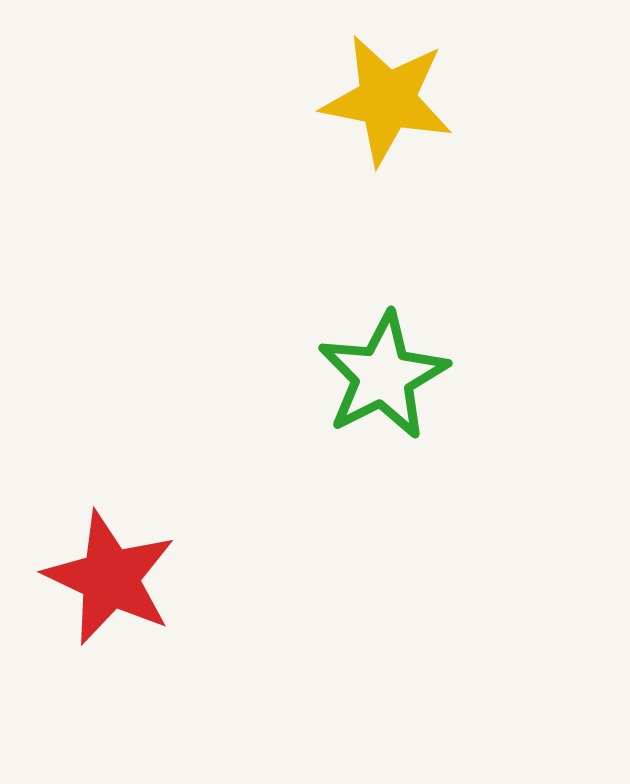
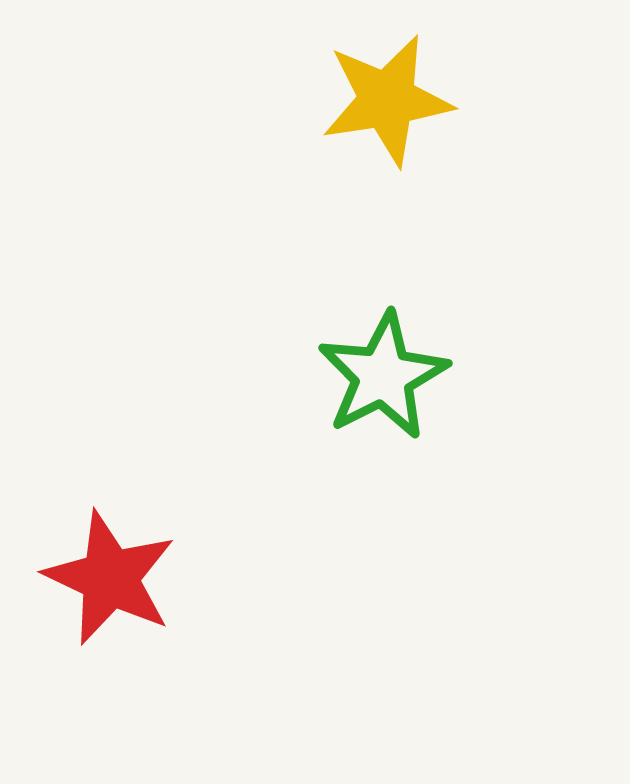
yellow star: rotated 20 degrees counterclockwise
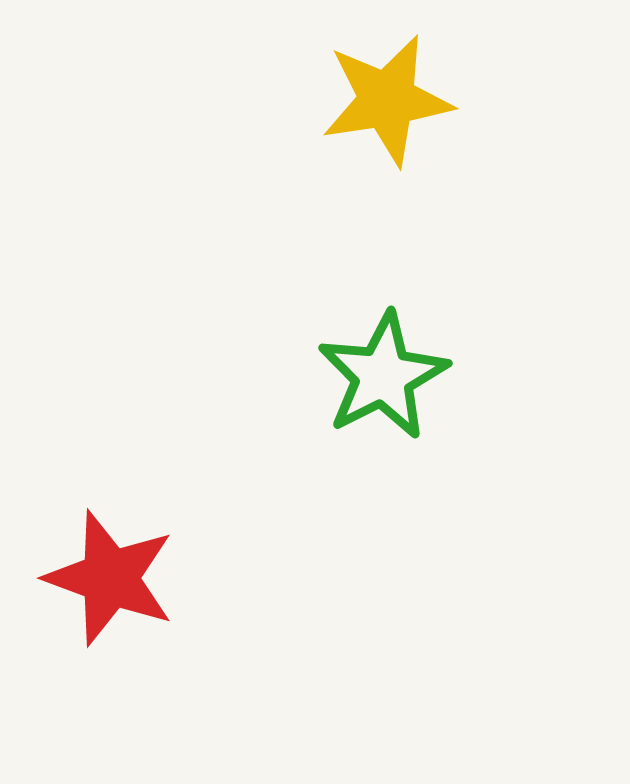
red star: rotated 5 degrees counterclockwise
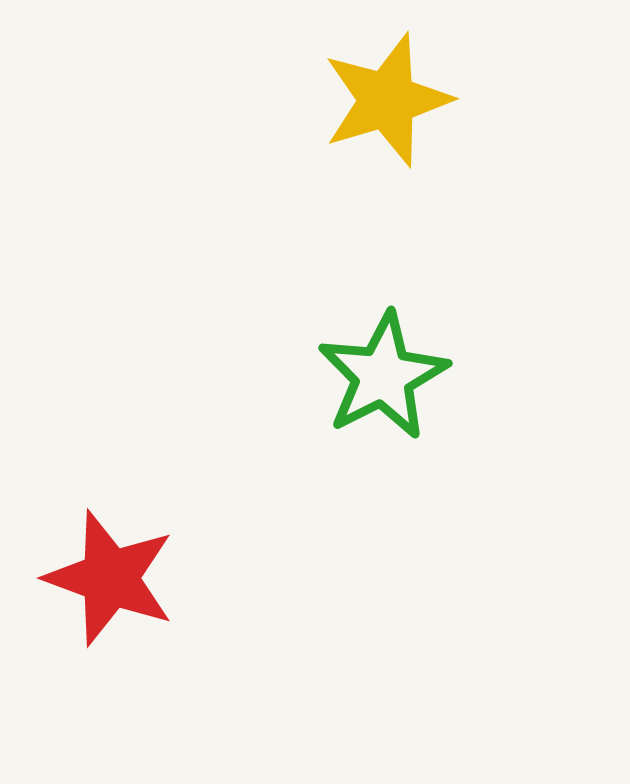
yellow star: rotated 8 degrees counterclockwise
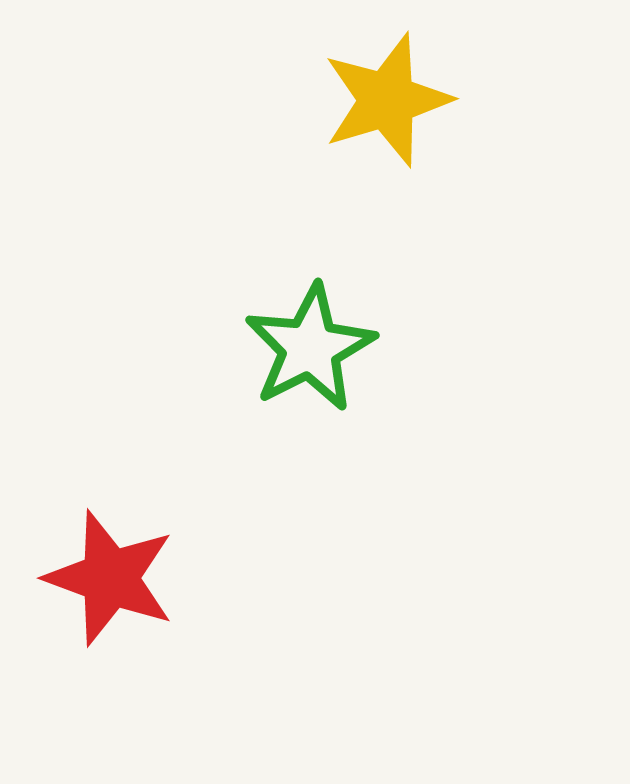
green star: moved 73 px left, 28 px up
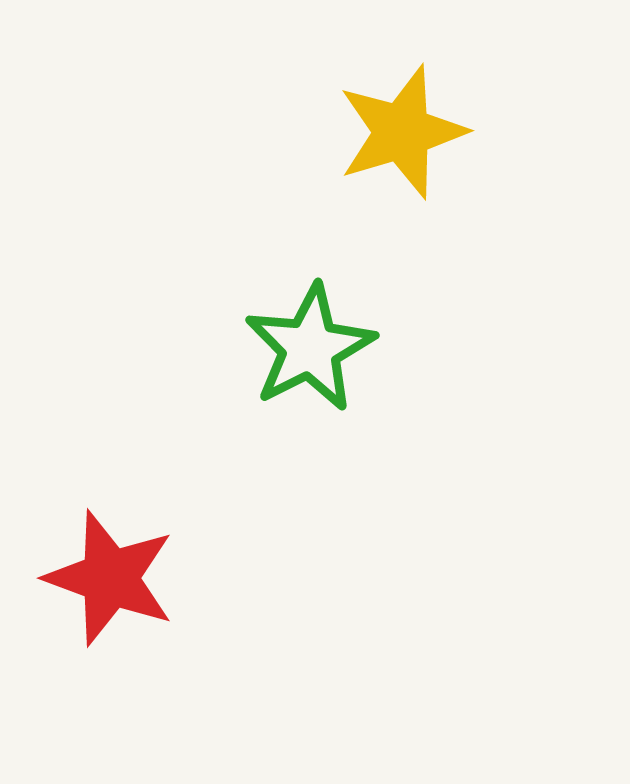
yellow star: moved 15 px right, 32 px down
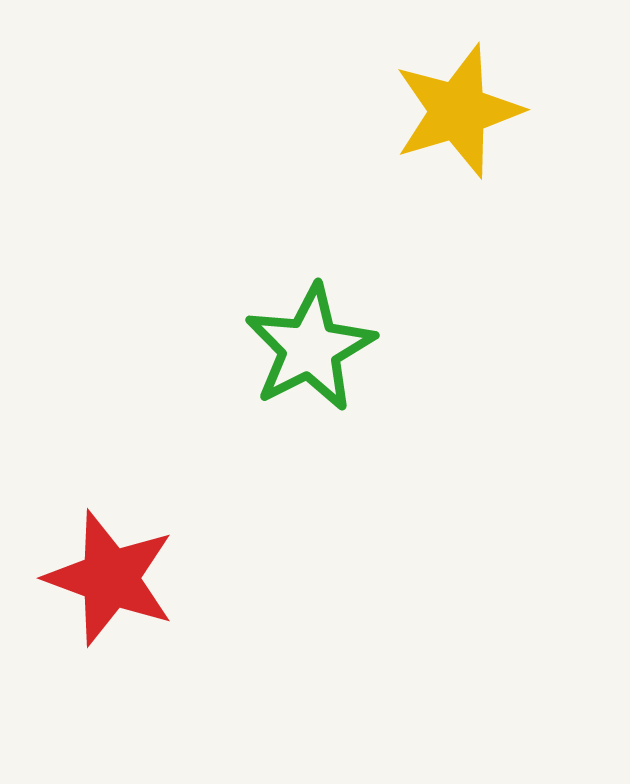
yellow star: moved 56 px right, 21 px up
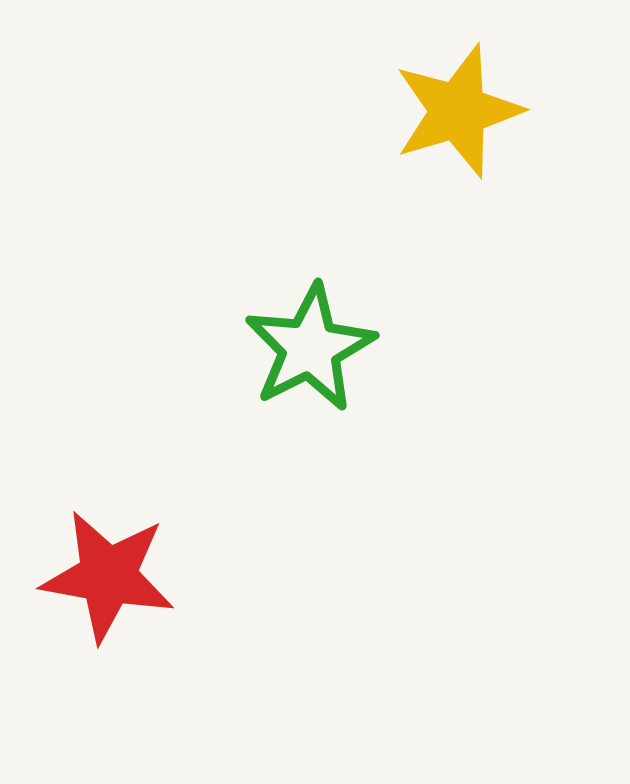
red star: moved 2 px left, 2 px up; rotated 10 degrees counterclockwise
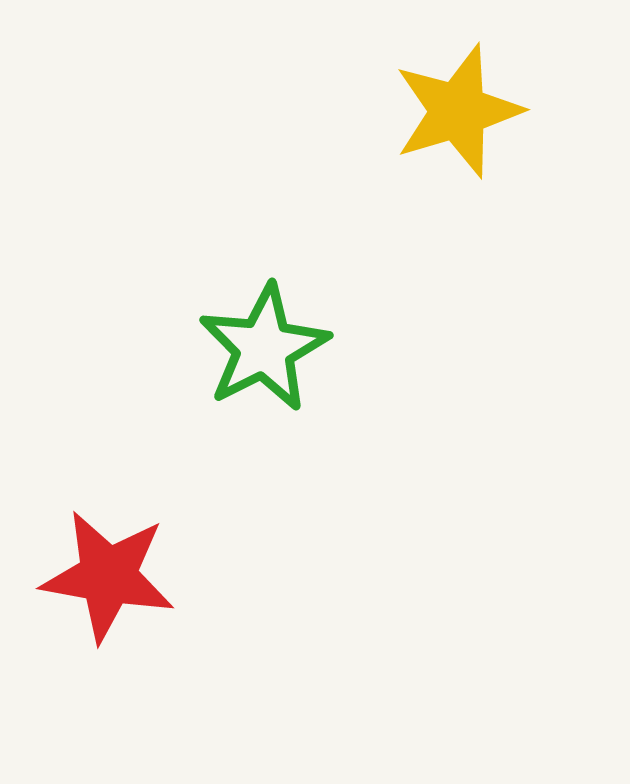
green star: moved 46 px left
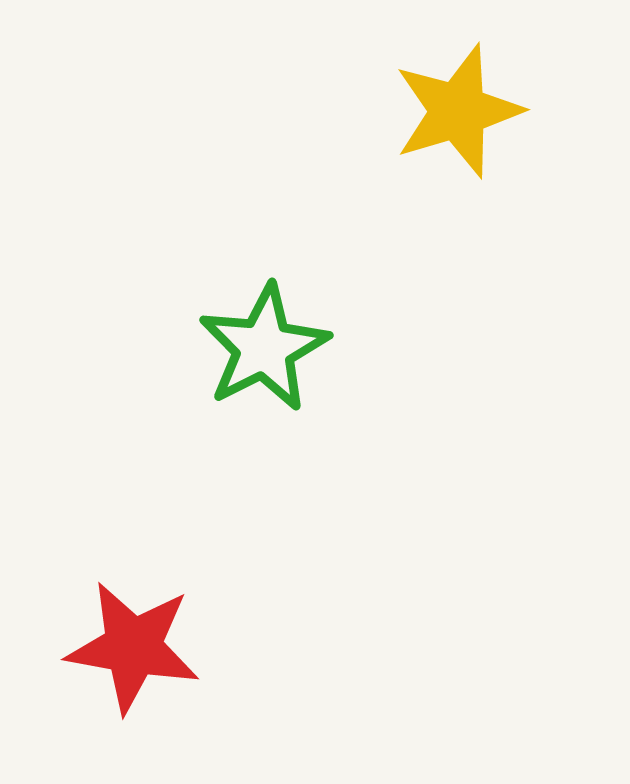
red star: moved 25 px right, 71 px down
